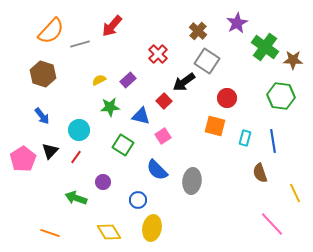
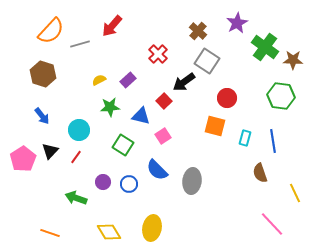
blue circle: moved 9 px left, 16 px up
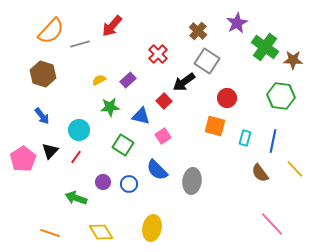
blue line: rotated 20 degrees clockwise
brown semicircle: rotated 18 degrees counterclockwise
yellow line: moved 24 px up; rotated 18 degrees counterclockwise
yellow diamond: moved 8 px left
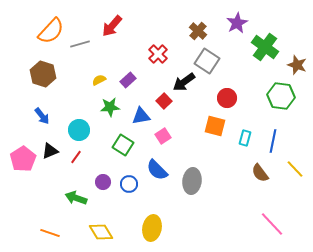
brown star: moved 4 px right, 5 px down; rotated 18 degrees clockwise
blue triangle: rotated 24 degrees counterclockwise
black triangle: rotated 24 degrees clockwise
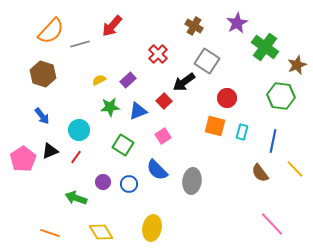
brown cross: moved 4 px left, 5 px up; rotated 12 degrees counterclockwise
brown star: rotated 30 degrees clockwise
blue triangle: moved 3 px left, 5 px up; rotated 12 degrees counterclockwise
cyan rectangle: moved 3 px left, 6 px up
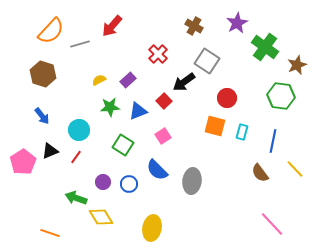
pink pentagon: moved 3 px down
yellow diamond: moved 15 px up
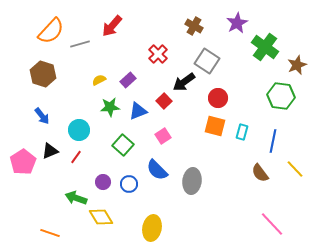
red circle: moved 9 px left
green square: rotated 10 degrees clockwise
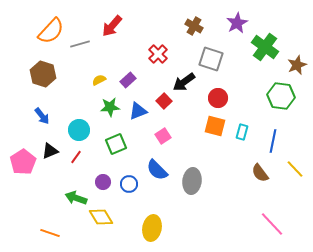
gray square: moved 4 px right, 2 px up; rotated 15 degrees counterclockwise
green square: moved 7 px left, 1 px up; rotated 25 degrees clockwise
